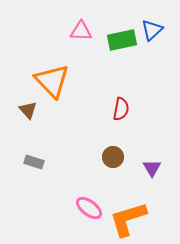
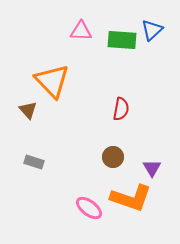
green rectangle: rotated 16 degrees clockwise
orange L-shape: moved 3 px right, 21 px up; rotated 144 degrees counterclockwise
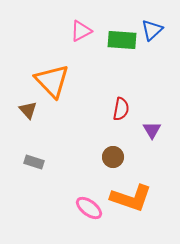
pink triangle: rotated 30 degrees counterclockwise
purple triangle: moved 38 px up
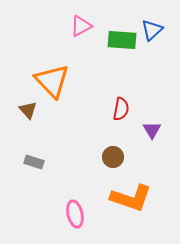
pink triangle: moved 5 px up
pink ellipse: moved 14 px left, 6 px down; rotated 40 degrees clockwise
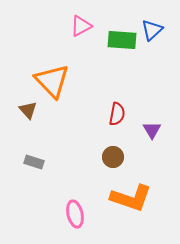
red semicircle: moved 4 px left, 5 px down
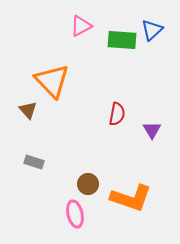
brown circle: moved 25 px left, 27 px down
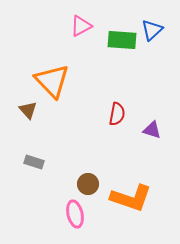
purple triangle: rotated 42 degrees counterclockwise
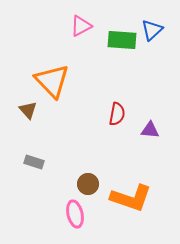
purple triangle: moved 2 px left; rotated 12 degrees counterclockwise
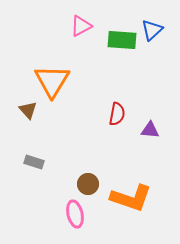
orange triangle: rotated 15 degrees clockwise
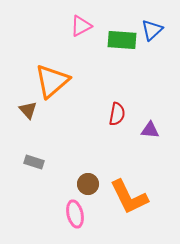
orange triangle: rotated 18 degrees clockwise
orange L-shape: moved 2 px left, 1 px up; rotated 45 degrees clockwise
